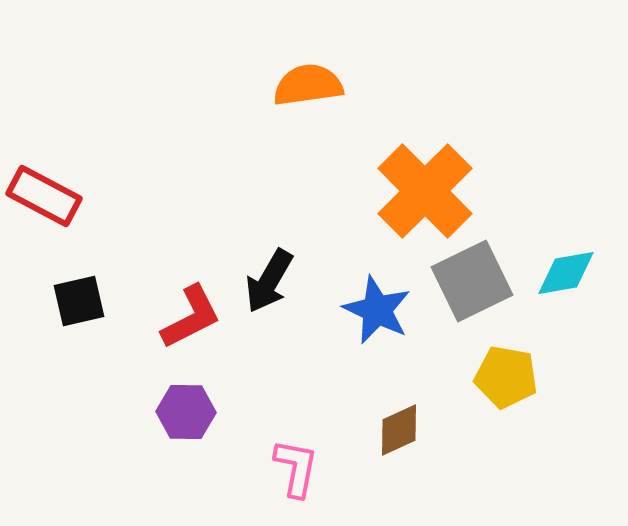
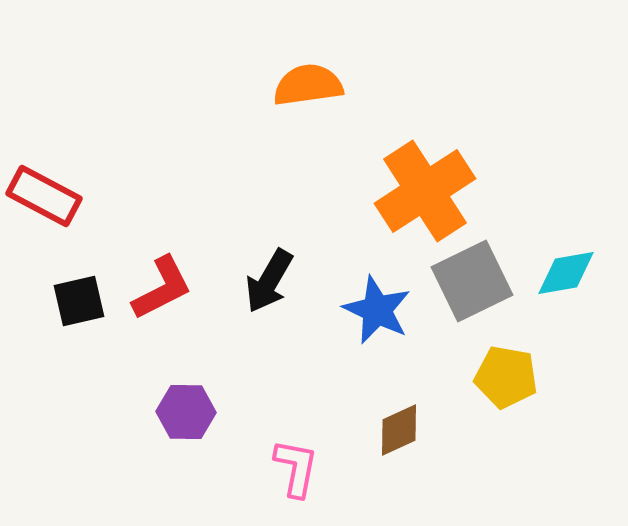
orange cross: rotated 12 degrees clockwise
red L-shape: moved 29 px left, 29 px up
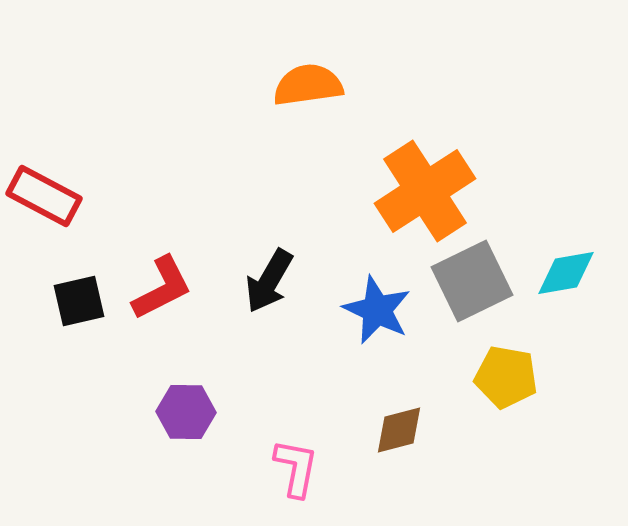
brown diamond: rotated 10 degrees clockwise
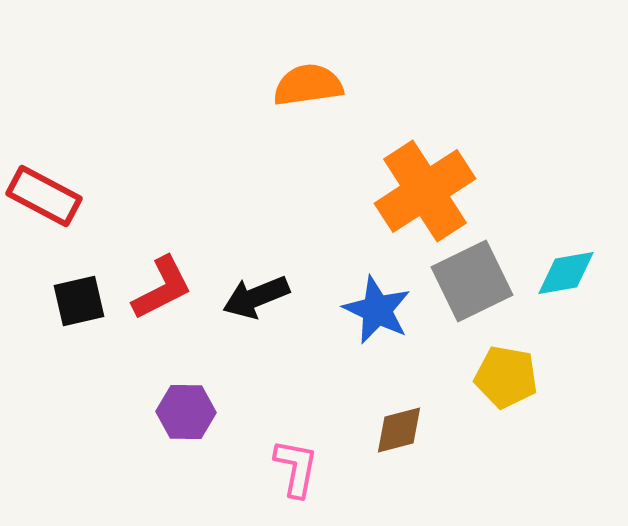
black arrow: moved 13 px left, 16 px down; rotated 38 degrees clockwise
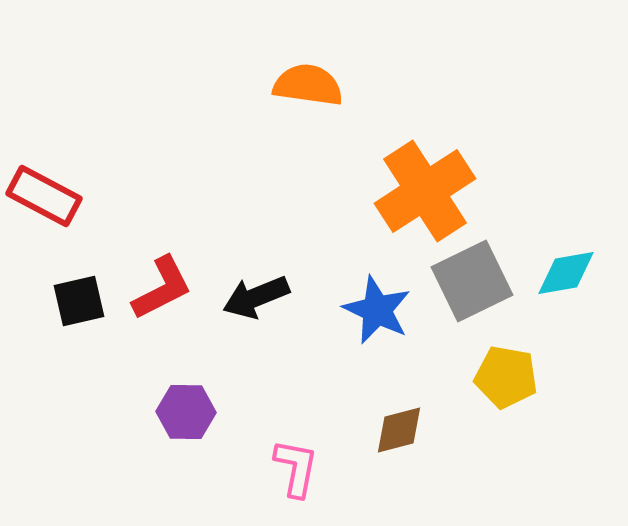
orange semicircle: rotated 16 degrees clockwise
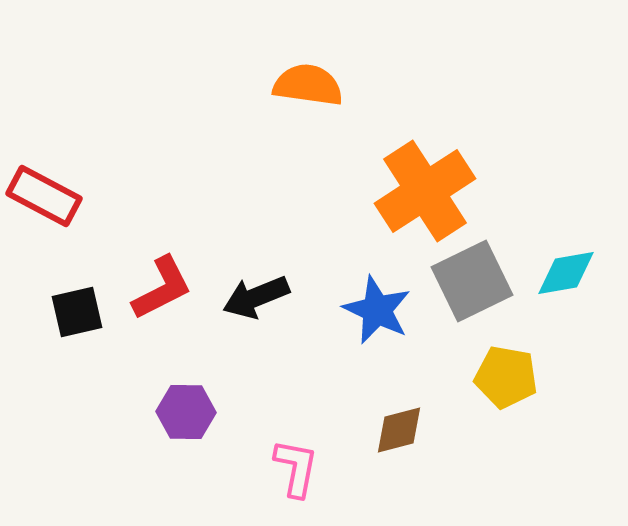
black square: moved 2 px left, 11 px down
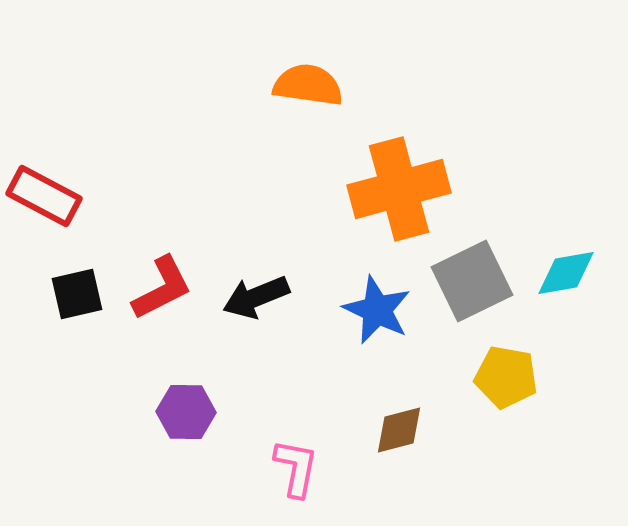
orange cross: moved 26 px left, 2 px up; rotated 18 degrees clockwise
black square: moved 18 px up
